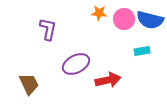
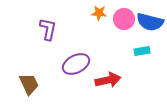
blue semicircle: moved 2 px down
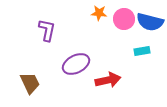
purple L-shape: moved 1 px left, 1 px down
brown trapezoid: moved 1 px right, 1 px up
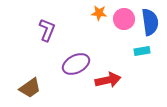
blue semicircle: rotated 112 degrees counterclockwise
purple L-shape: rotated 10 degrees clockwise
brown trapezoid: moved 5 px down; rotated 80 degrees clockwise
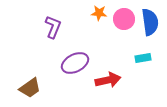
purple L-shape: moved 6 px right, 3 px up
cyan rectangle: moved 1 px right, 7 px down
purple ellipse: moved 1 px left, 1 px up
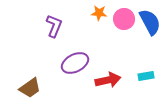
blue semicircle: rotated 20 degrees counterclockwise
purple L-shape: moved 1 px right, 1 px up
cyan rectangle: moved 3 px right, 18 px down
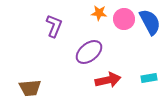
purple ellipse: moved 14 px right, 11 px up; rotated 12 degrees counterclockwise
cyan rectangle: moved 3 px right, 2 px down
brown trapezoid: rotated 30 degrees clockwise
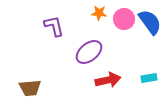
blue semicircle: rotated 8 degrees counterclockwise
purple L-shape: rotated 35 degrees counterclockwise
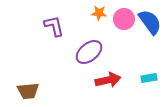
brown trapezoid: moved 2 px left, 3 px down
